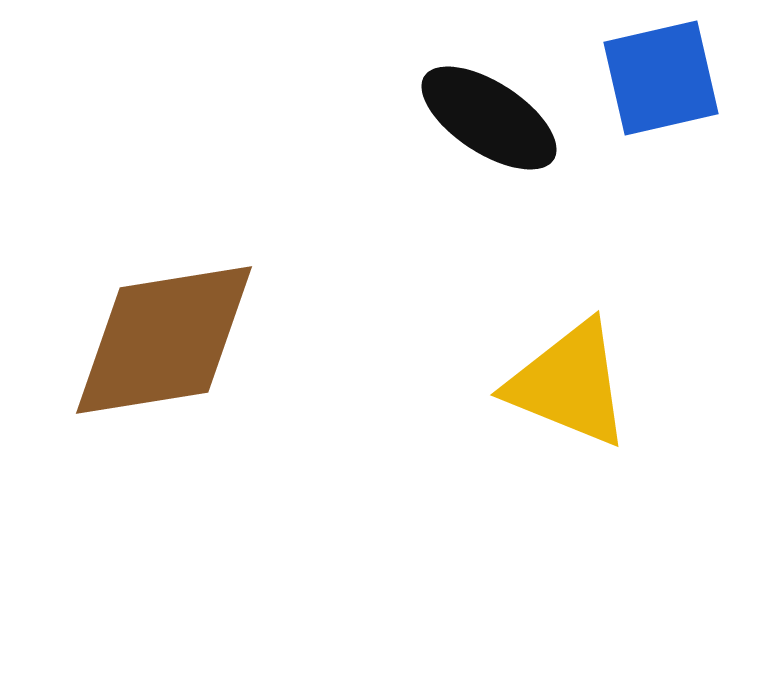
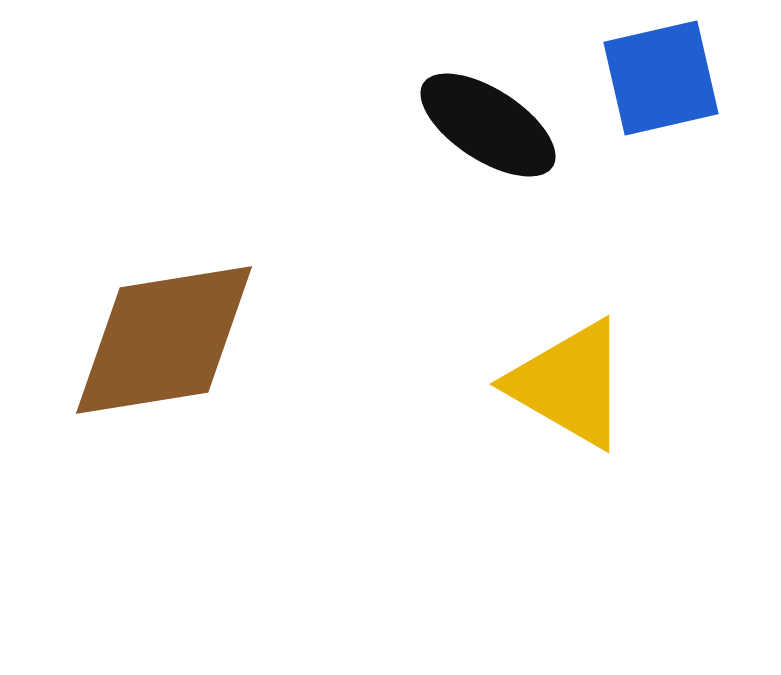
black ellipse: moved 1 px left, 7 px down
yellow triangle: rotated 8 degrees clockwise
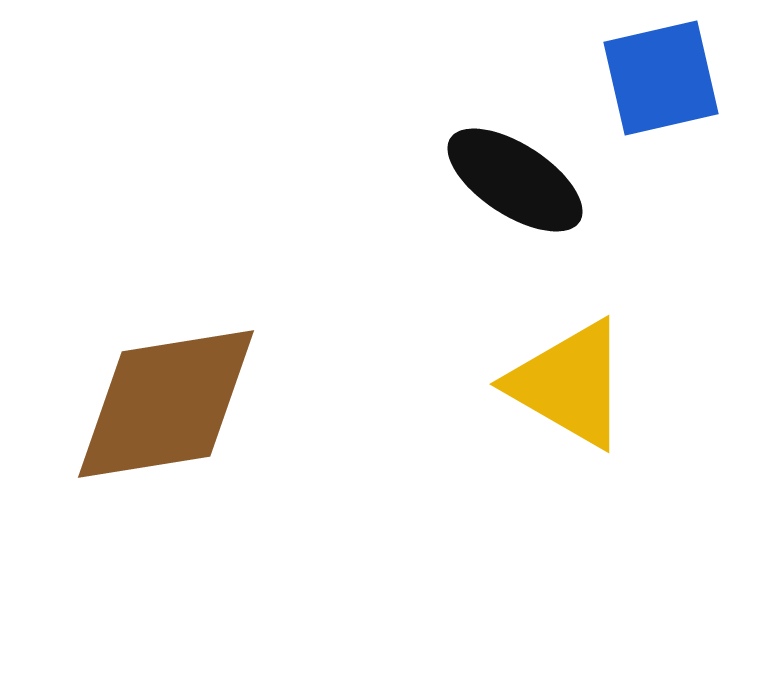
black ellipse: moved 27 px right, 55 px down
brown diamond: moved 2 px right, 64 px down
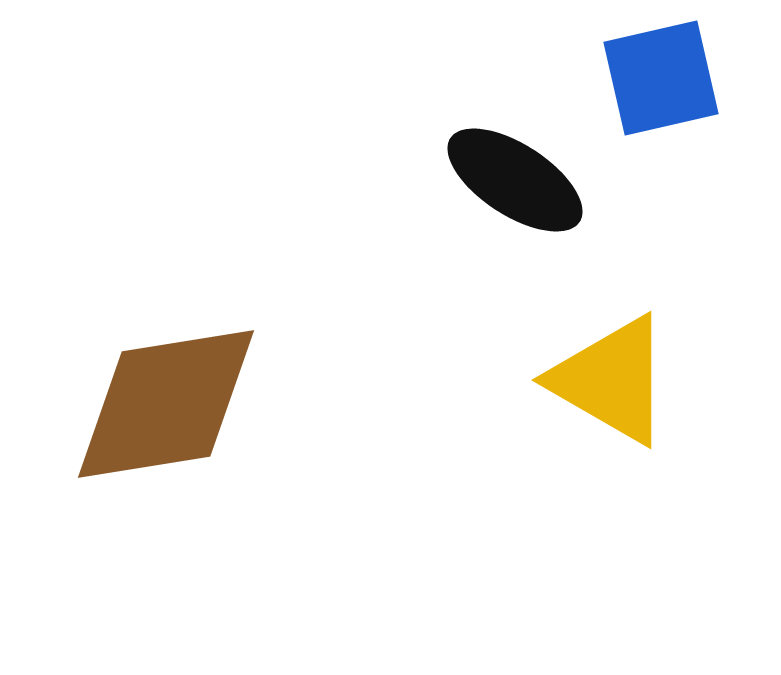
yellow triangle: moved 42 px right, 4 px up
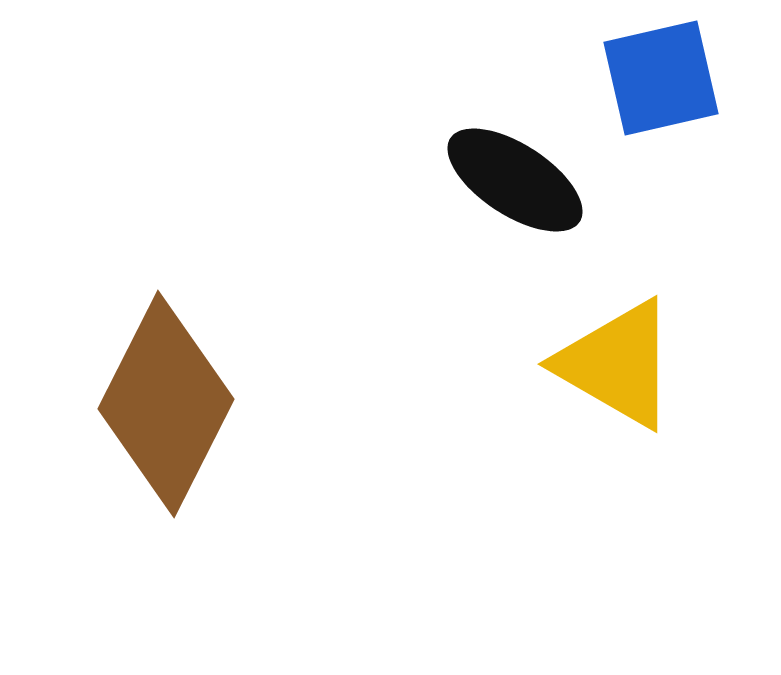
yellow triangle: moved 6 px right, 16 px up
brown diamond: rotated 54 degrees counterclockwise
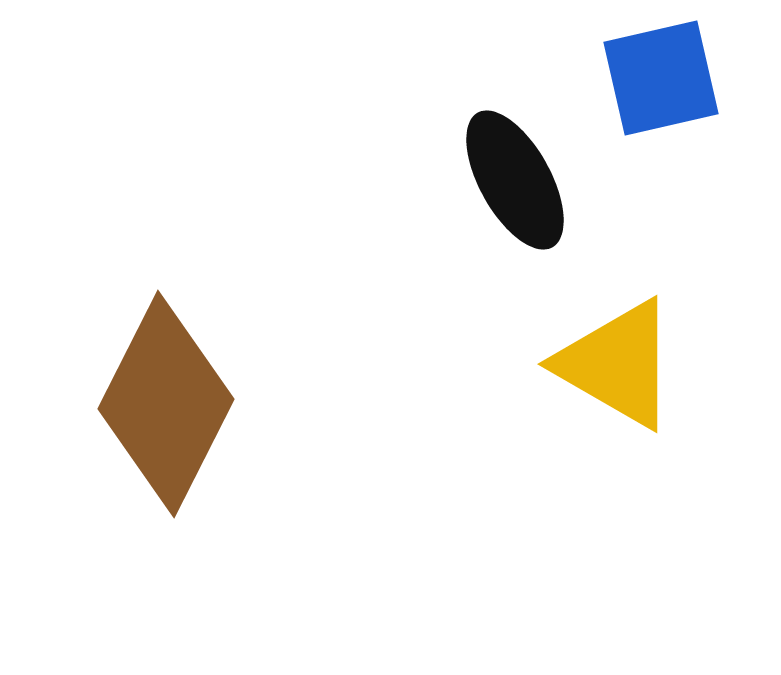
black ellipse: rotated 28 degrees clockwise
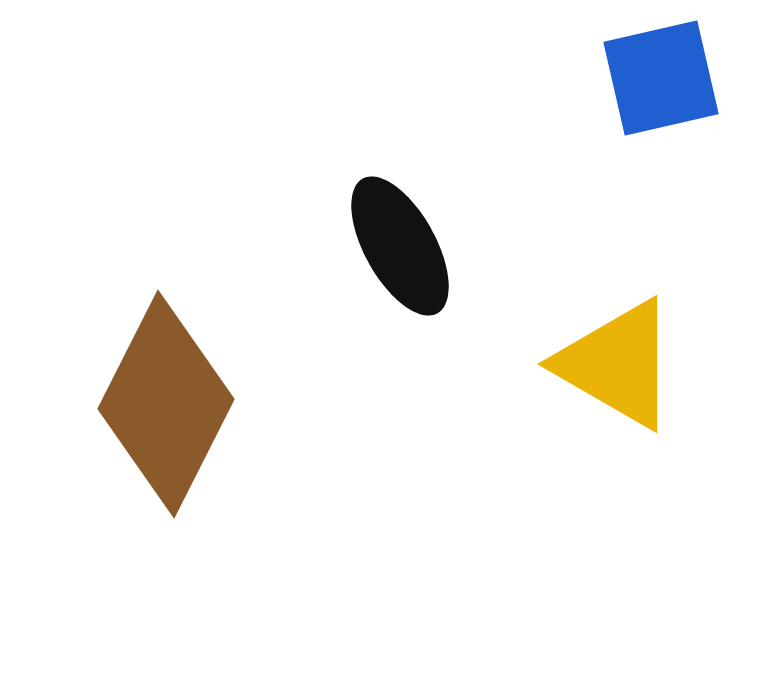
black ellipse: moved 115 px left, 66 px down
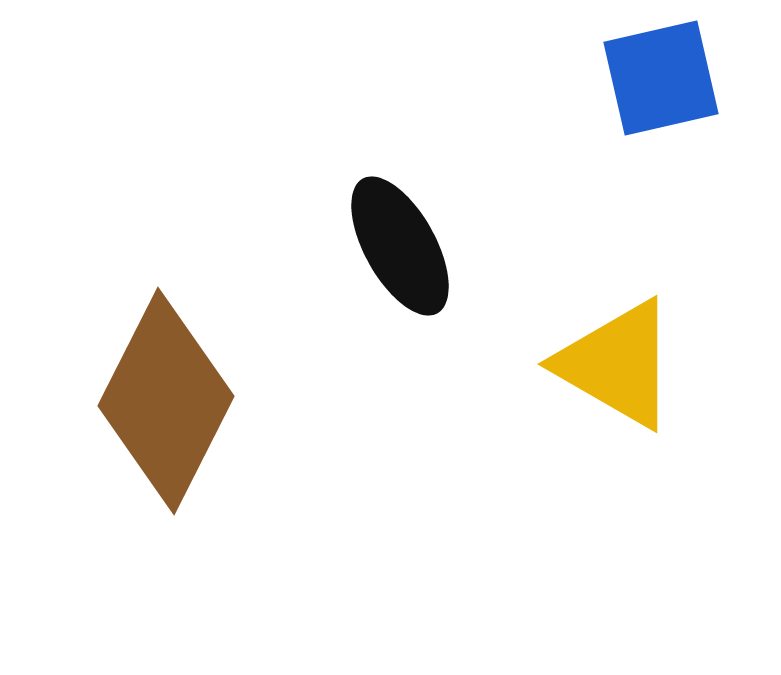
brown diamond: moved 3 px up
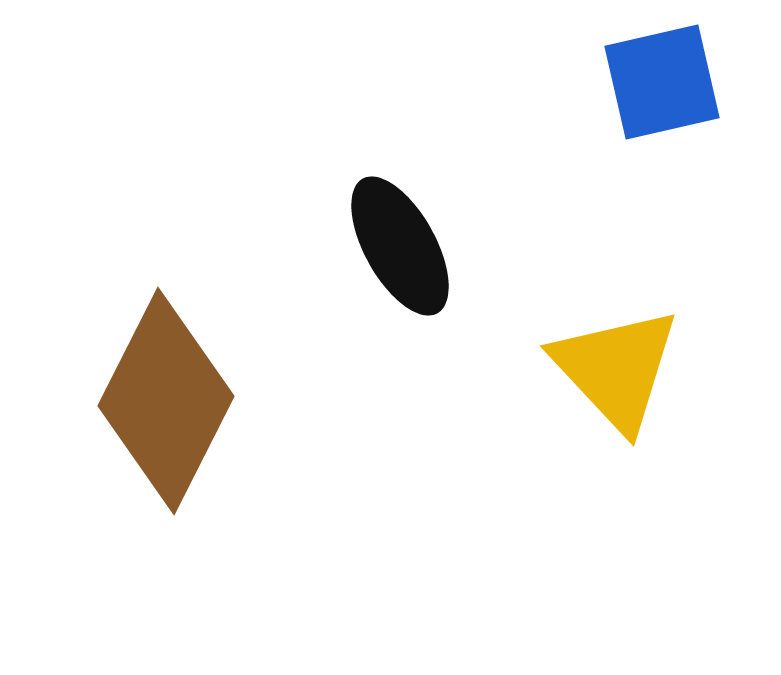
blue square: moved 1 px right, 4 px down
yellow triangle: moved 1 px left, 5 px down; rotated 17 degrees clockwise
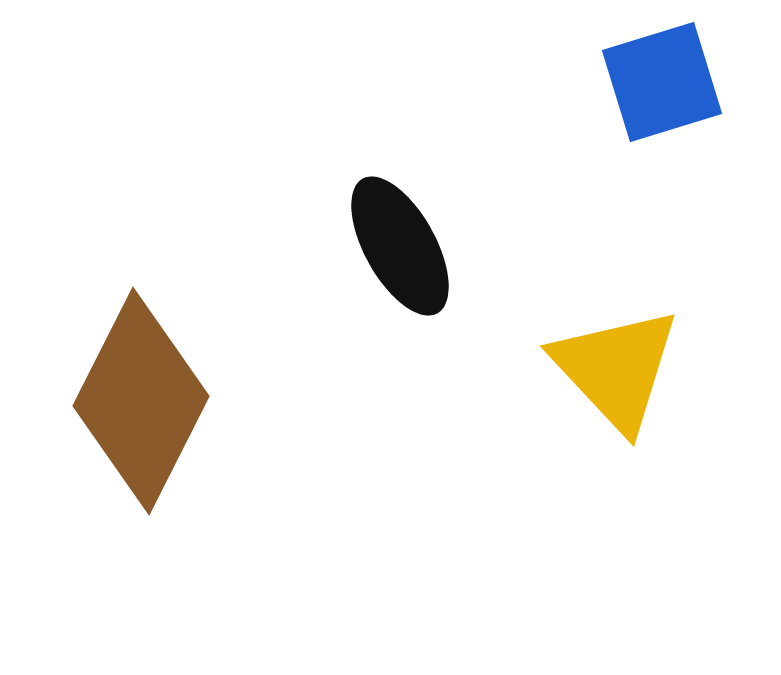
blue square: rotated 4 degrees counterclockwise
brown diamond: moved 25 px left
